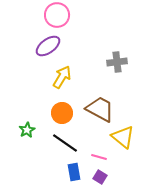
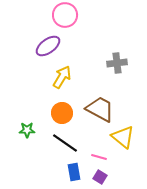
pink circle: moved 8 px right
gray cross: moved 1 px down
green star: rotated 28 degrees clockwise
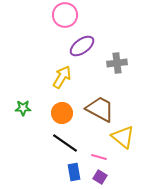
purple ellipse: moved 34 px right
green star: moved 4 px left, 22 px up
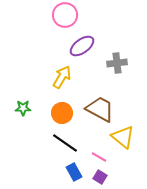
pink line: rotated 14 degrees clockwise
blue rectangle: rotated 18 degrees counterclockwise
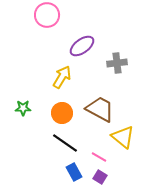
pink circle: moved 18 px left
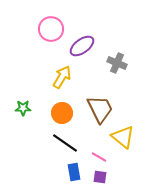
pink circle: moved 4 px right, 14 px down
gray cross: rotated 30 degrees clockwise
brown trapezoid: rotated 36 degrees clockwise
blue rectangle: rotated 18 degrees clockwise
purple square: rotated 24 degrees counterclockwise
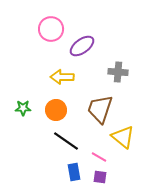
gray cross: moved 1 px right, 9 px down; rotated 18 degrees counterclockwise
yellow arrow: rotated 120 degrees counterclockwise
brown trapezoid: rotated 136 degrees counterclockwise
orange circle: moved 6 px left, 3 px up
black line: moved 1 px right, 2 px up
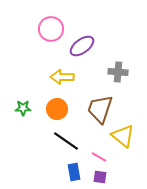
orange circle: moved 1 px right, 1 px up
yellow triangle: moved 1 px up
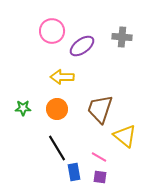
pink circle: moved 1 px right, 2 px down
gray cross: moved 4 px right, 35 px up
yellow triangle: moved 2 px right
black line: moved 9 px left, 7 px down; rotated 24 degrees clockwise
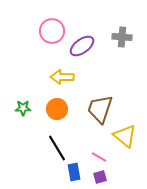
purple square: rotated 24 degrees counterclockwise
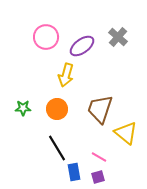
pink circle: moved 6 px left, 6 px down
gray cross: moved 4 px left; rotated 36 degrees clockwise
yellow arrow: moved 4 px right, 2 px up; rotated 75 degrees counterclockwise
yellow triangle: moved 1 px right, 3 px up
purple square: moved 2 px left
